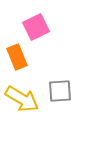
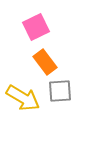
orange rectangle: moved 28 px right, 5 px down; rotated 15 degrees counterclockwise
yellow arrow: moved 1 px right, 1 px up
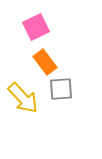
gray square: moved 1 px right, 2 px up
yellow arrow: rotated 16 degrees clockwise
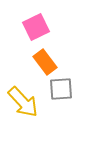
yellow arrow: moved 4 px down
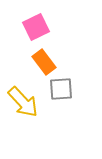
orange rectangle: moved 1 px left
